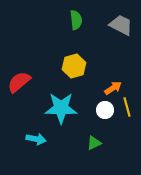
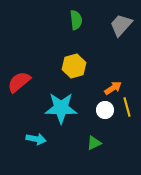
gray trapezoid: rotated 75 degrees counterclockwise
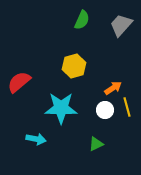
green semicircle: moved 6 px right; rotated 30 degrees clockwise
green triangle: moved 2 px right, 1 px down
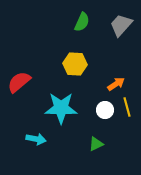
green semicircle: moved 2 px down
yellow hexagon: moved 1 px right, 2 px up; rotated 20 degrees clockwise
orange arrow: moved 3 px right, 4 px up
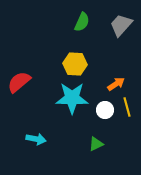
cyan star: moved 11 px right, 10 px up
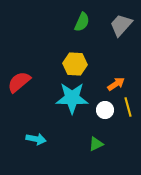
yellow line: moved 1 px right
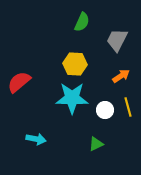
gray trapezoid: moved 4 px left, 15 px down; rotated 15 degrees counterclockwise
orange arrow: moved 5 px right, 8 px up
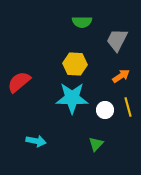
green semicircle: rotated 66 degrees clockwise
cyan arrow: moved 2 px down
green triangle: rotated 21 degrees counterclockwise
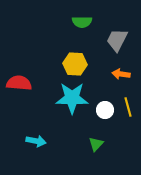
orange arrow: moved 2 px up; rotated 138 degrees counterclockwise
red semicircle: moved 1 px down; rotated 45 degrees clockwise
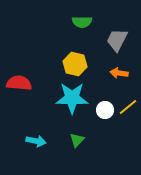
yellow hexagon: rotated 10 degrees clockwise
orange arrow: moved 2 px left, 1 px up
yellow line: rotated 66 degrees clockwise
green triangle: moved 19 px left, 4 px up
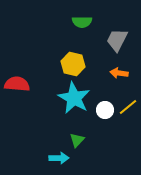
yellow hexagon: moved 2 px left
red semicircle: moved 2 px left, 1 px down
cyan star: moved 2 px right; rotated 28 degrees clockwise
cyan arrow: moved 23 px right, 17 px down; rotated 12 degrees counterclockwise
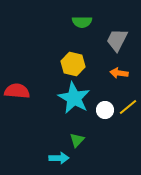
red semicircle: moved 7 px down
